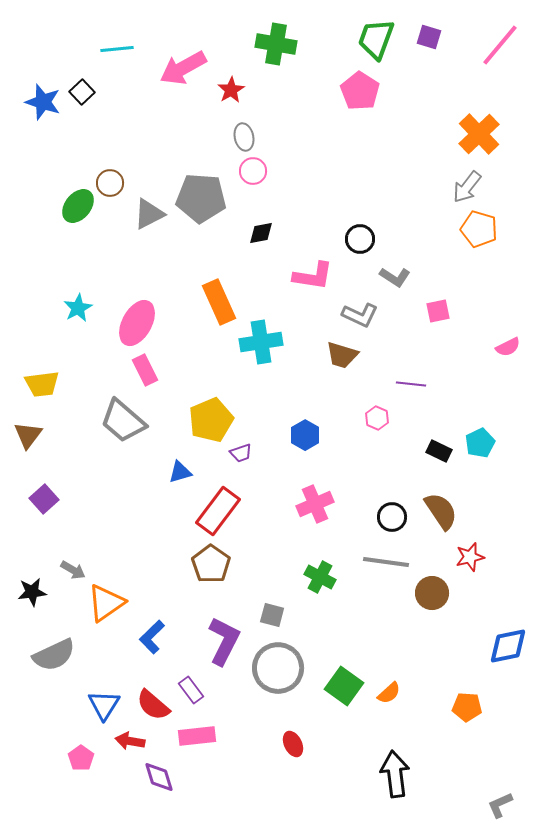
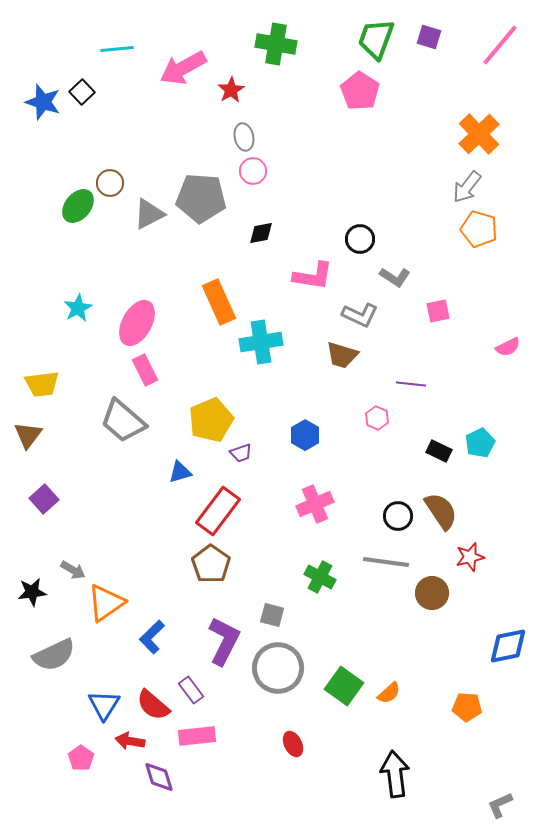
black circle at (392, 517): moved 6 px right, 1 px up
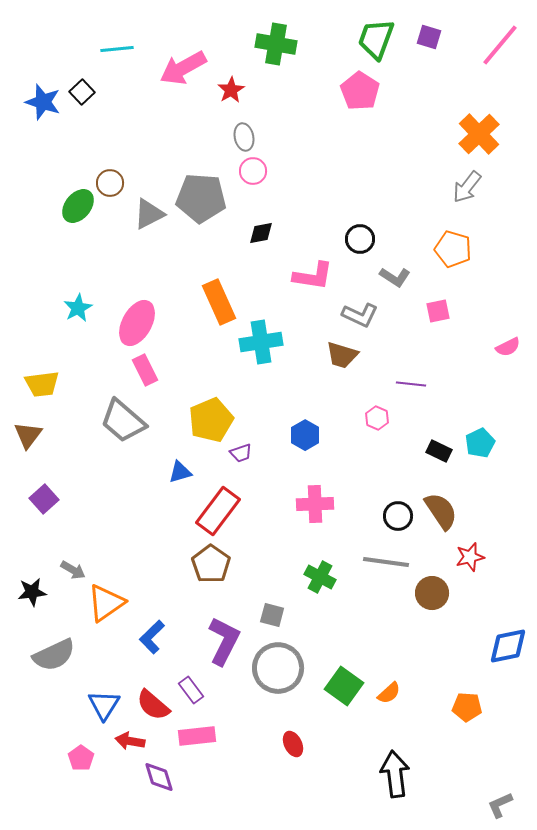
orange pentagon at (479, 229): moved 26 px left, 20 px down
pink cross at (315, 504): rotated 21 degrees clockwise
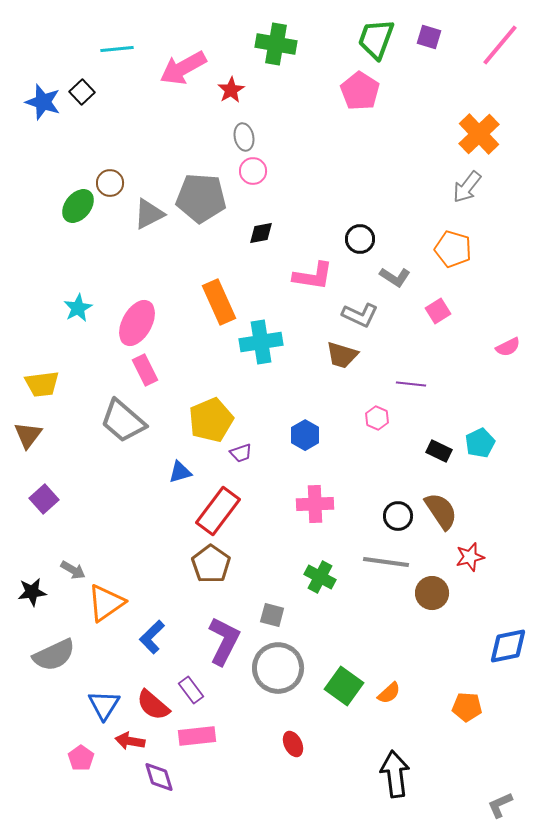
pink square at (438, 311): rotated 20 degrees counterclockwise
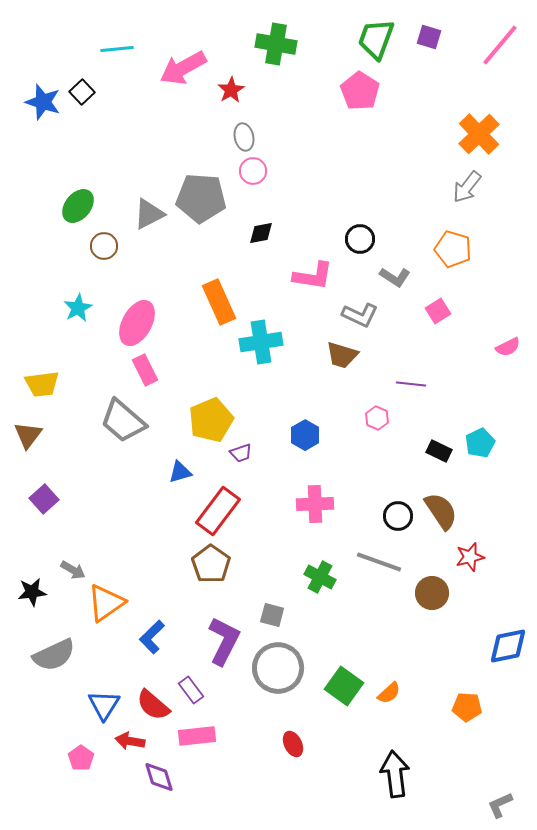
brown circle at (110, 183): moved 6 px left, 63 px down
gray line at (386, 562): moved 7 px left; rotated 12 degrees clockwise
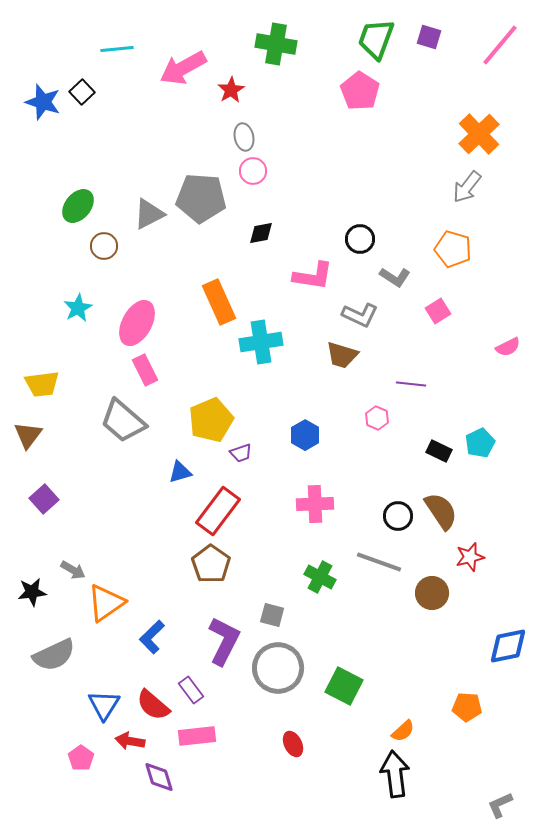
green square at (344, 686): rotated 9 degrees counterclockwise
orange semicircle at (389, 693): moved 14 px right, 38 px down
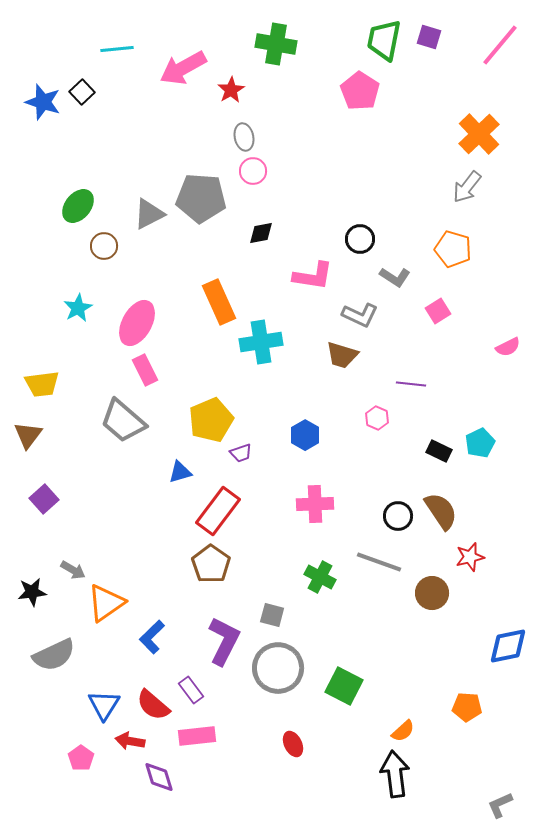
green trapezoid at (376, 39): moved 8 px right, 1 px down; rotated 9 degrees counterclockwise
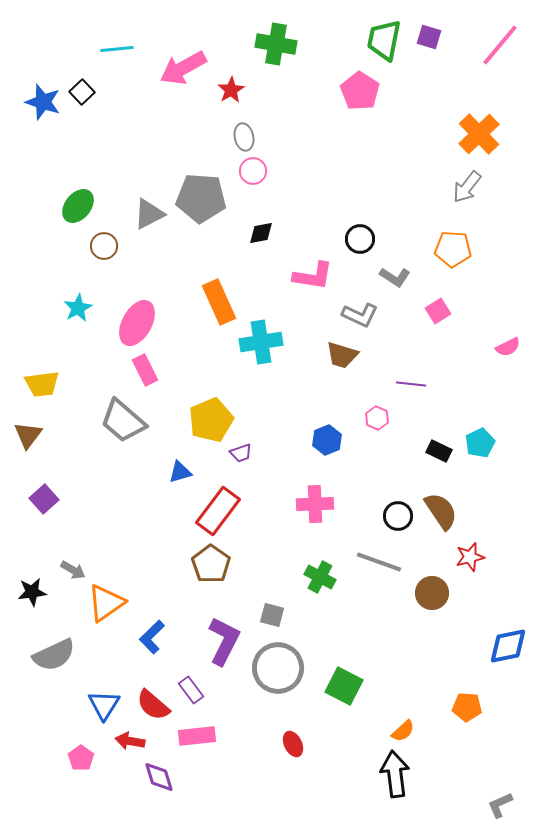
orange pentagon at (453, 249): rotated 12 degrees counterclockwise
blue hexagon at (305, 435): moved 22 px right, 5 px down; rotated 8 degrees clockwise
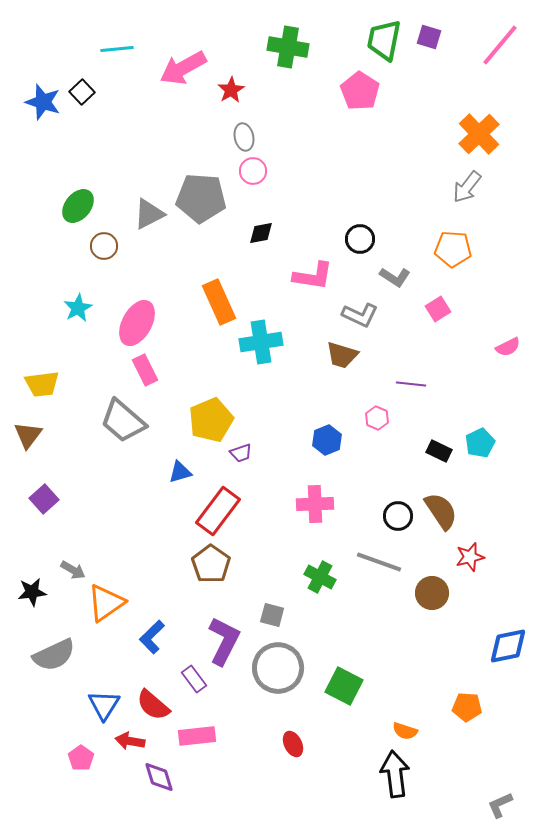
green cross at (276, 44): moved 12 px right, 3 px down
pink square at (438, 311): moved 2 px up
purple rectangle at (191, 690): moved 3 px right, 11 px up
orange semicircle at (403, 731): moved 2 px right; rotated 60 degrees clockwise
